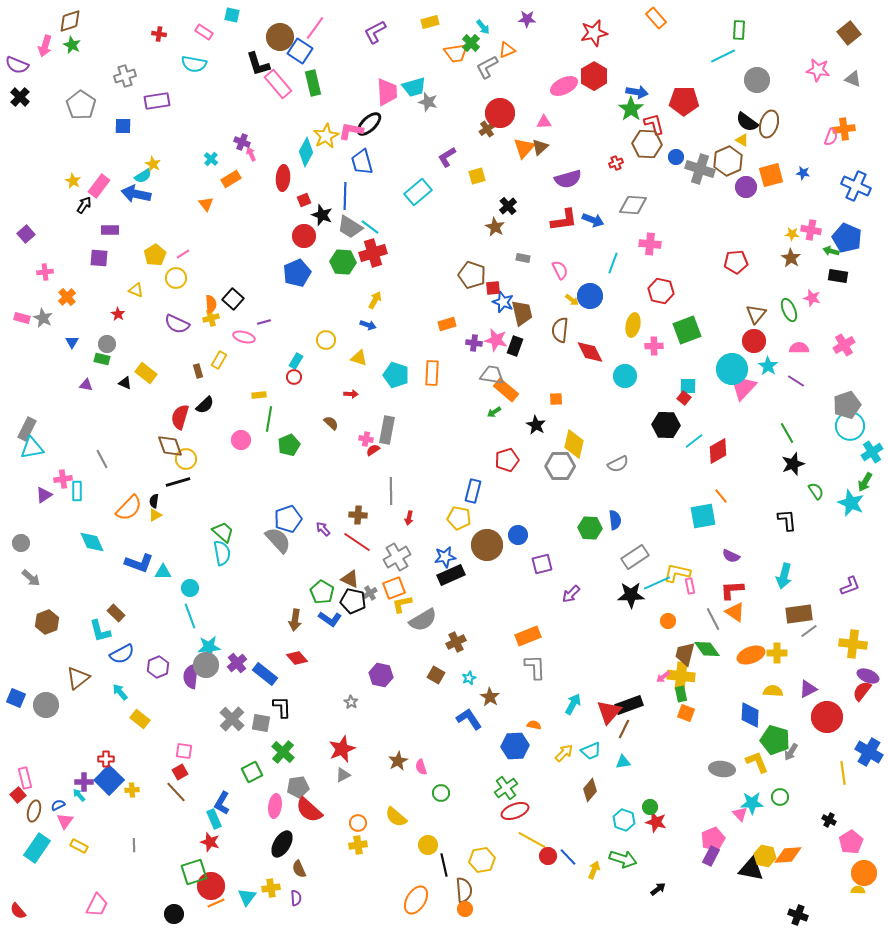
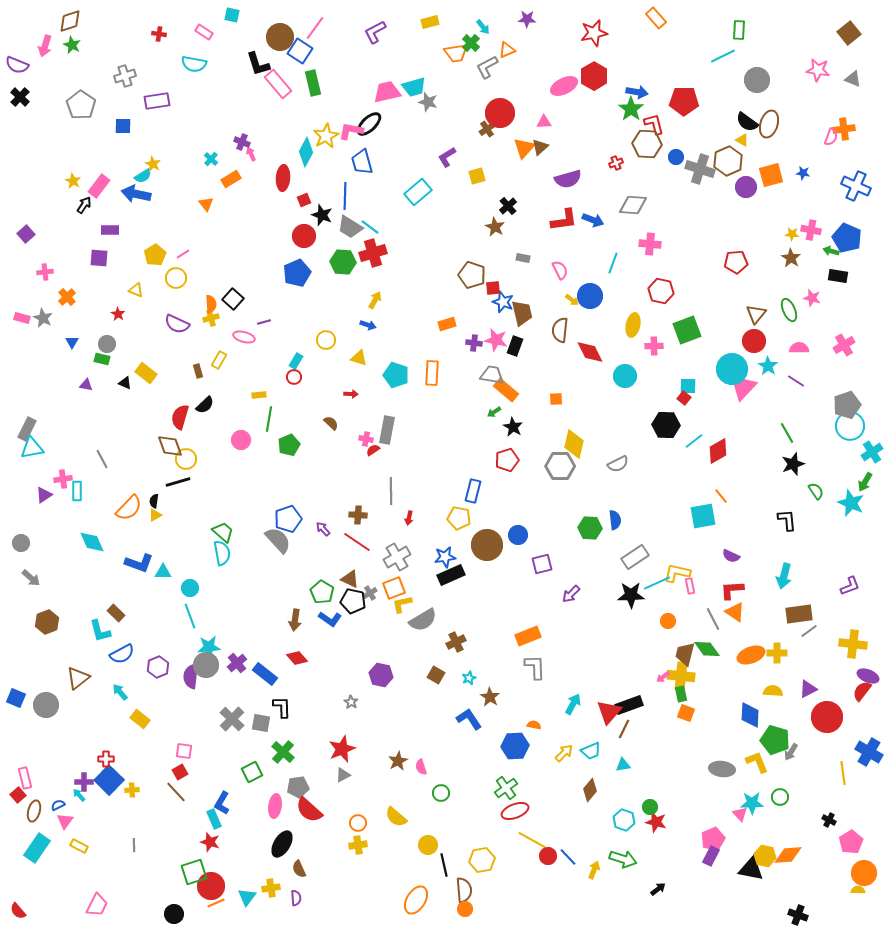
pink trapezoid at (387, 92): rotated 100 degrees counterclockwise
black star at (536, 425): moved 23 px left, 2 px down
cyan triangle at (623, 762): moved 3 px down
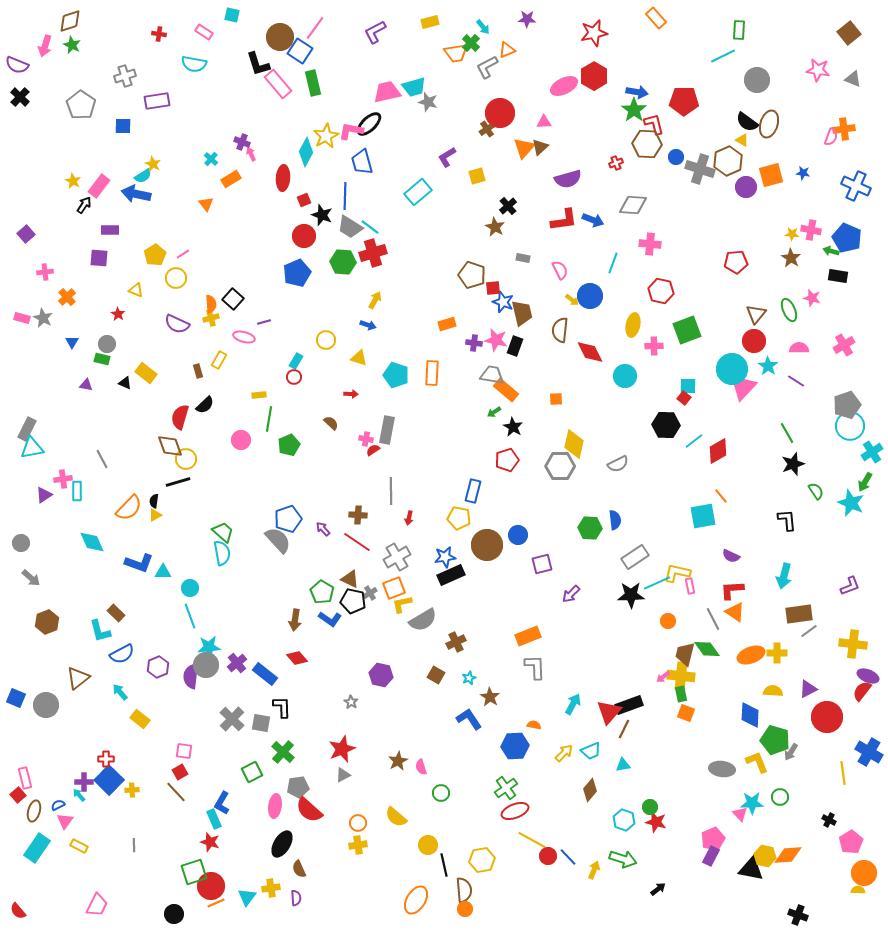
green star at (631, 109): moved 3 px right, 1 px down
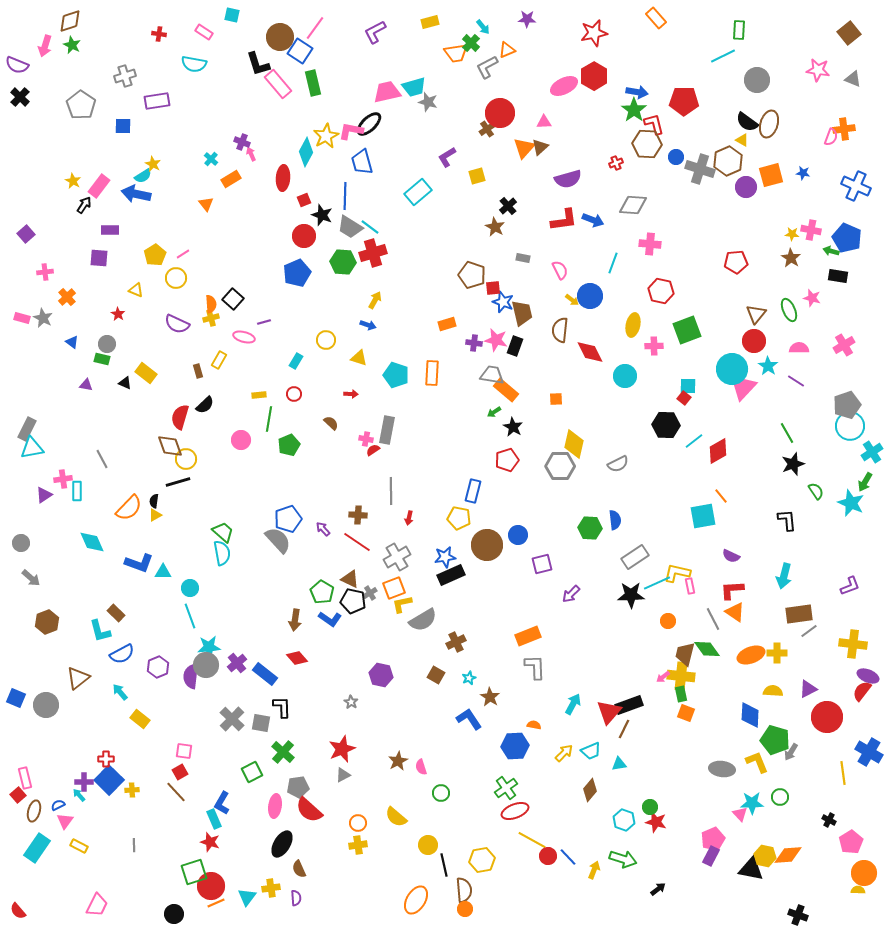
blue triangle at (72, 342): rotated 24 degrees counterclockwise
red circle at (294, 377): moved 17 px down
cyan triangle at (623, 765): moved 4 px left, 1 px up
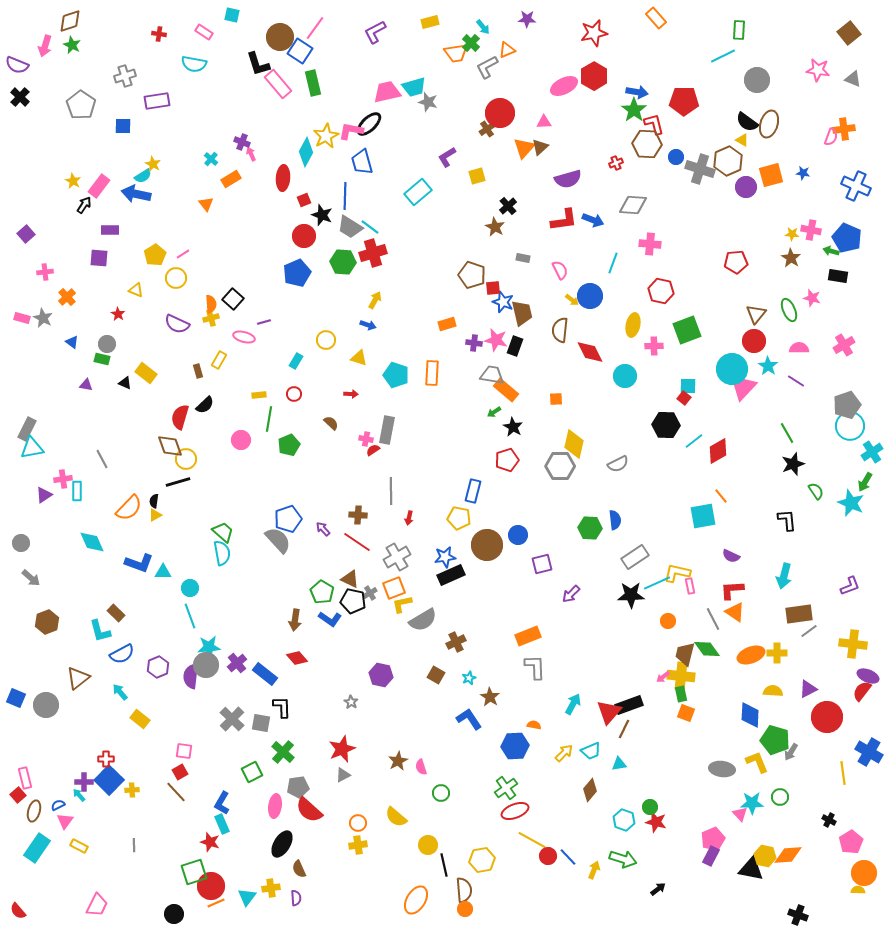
cyan rectangle at (214, 819): moved 8 px right, 5 px down
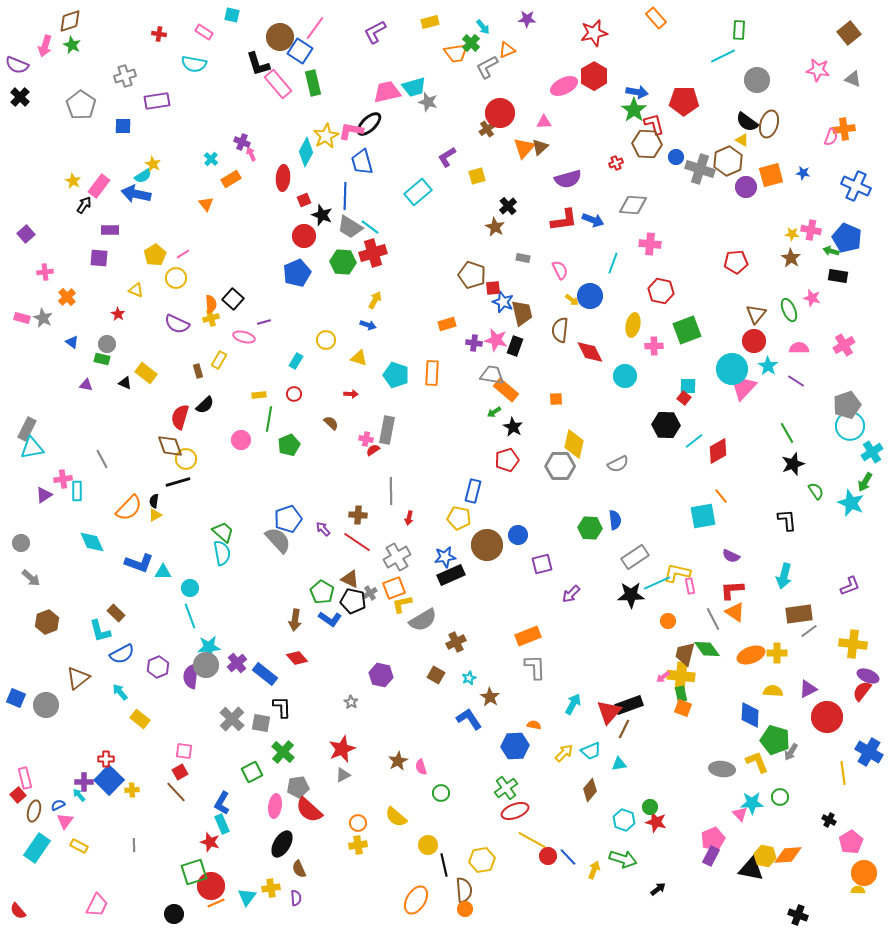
orange square at (686, 713): moved 3 px left, 5 px up
